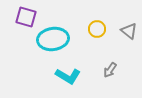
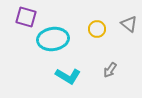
gray triangle: moved 7 px up
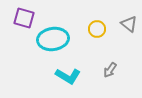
purple square: moved 2 px left, 1 px down
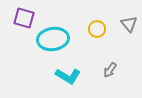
gray triangle: rotated 12 degrees clockwise
